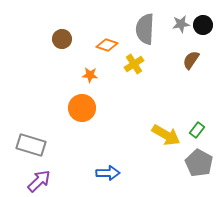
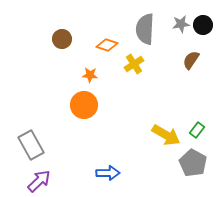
orange circle: moved 2 px right, 3 px up
gray rectangle: rotated 44 degrees clockwise
gray pentagon: moved 6 px left
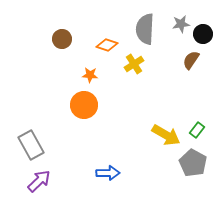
black circle: moved 9 px down
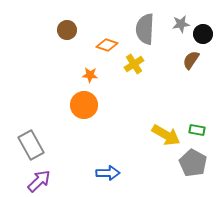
brown circle: moved 5 px right, 9 px up
green rectangle: rotated 63 degrees clockwise
